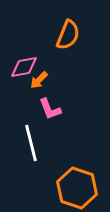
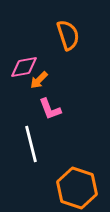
orange semicircle: rotated 40 degrees counterclockwise
white line: moved 1 px down
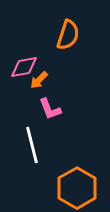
orange semicircle: rotated 36 degrees clockwise
white line: moved 1 px right, 1 px down
orange hexagon: rotated 12 degrees clockwise
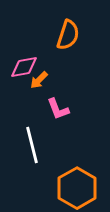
pink L-shape: moved 8 px right
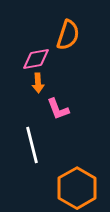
pink diamond: moved 12 px right, 8 px up
orange arrow: moved 1 px left, 3 px down; rotated 48 degrees counterclockwise
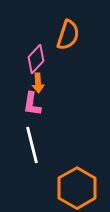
pink diamond: rotated 36 degrees counterclockwise
pink L-shape: moved 26 px left, 5 px up; rotated 30 degrees clockwise
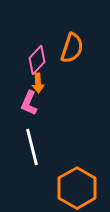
orange semicircle: moved 4 px right, 13 px down
pink diamond: moved 1 px right, 1 px down
pink L-shape: moved 3 px left, 1 px up; rotated 15 degrees clockwise
white line: moved 2 px down
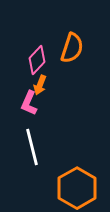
orange arrow: moved 2 px right, 2 px down; rotated 24 degrees clockwise
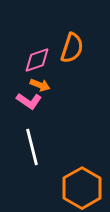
pink diamond: rotated 28 degrees clockwise
orange arrow: rotated 90 degrees counterclockwise
pink L-shape: moved 2 px up; rotated 80 degrees counterclockwise
orange hexagon: moved 5 px right
